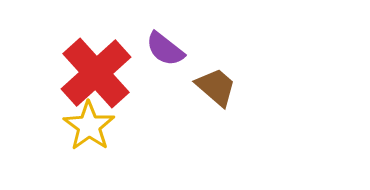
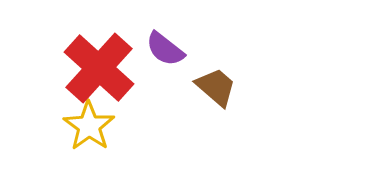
red cross: moved 3 px right, 5 px up; rotated 6 degrees counterclockwise
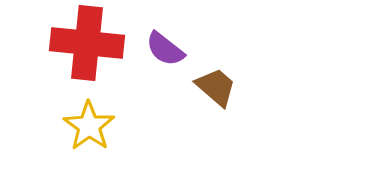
red cross: moved 12 px left, 25 px up; rotated 36 degrees counterclockwise
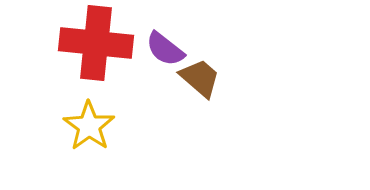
red cross: moved 9 px right
brown trapezoid: moved 16 px left, 9 px up
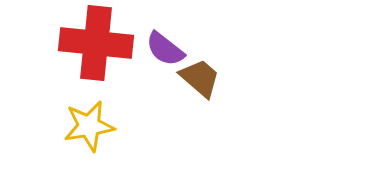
yellow star: rotated 27 degrees clockwise
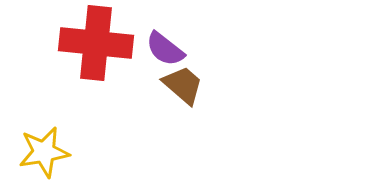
brown trapezoid: moved 17 px left, 7 px down
yellow star: moved 45 px left, 26 px down
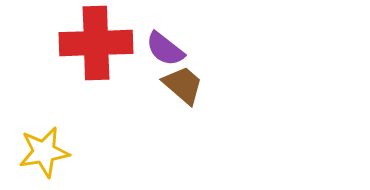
red cross: rotated 8 degrees counterclockwise
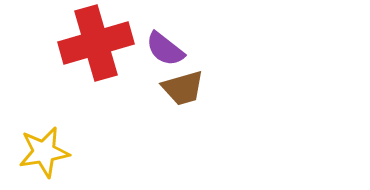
red cross: rotated 14 degrees counterclockwise
brown trapezoid: moved 3 px down; rotated 123 degrees clockwise
